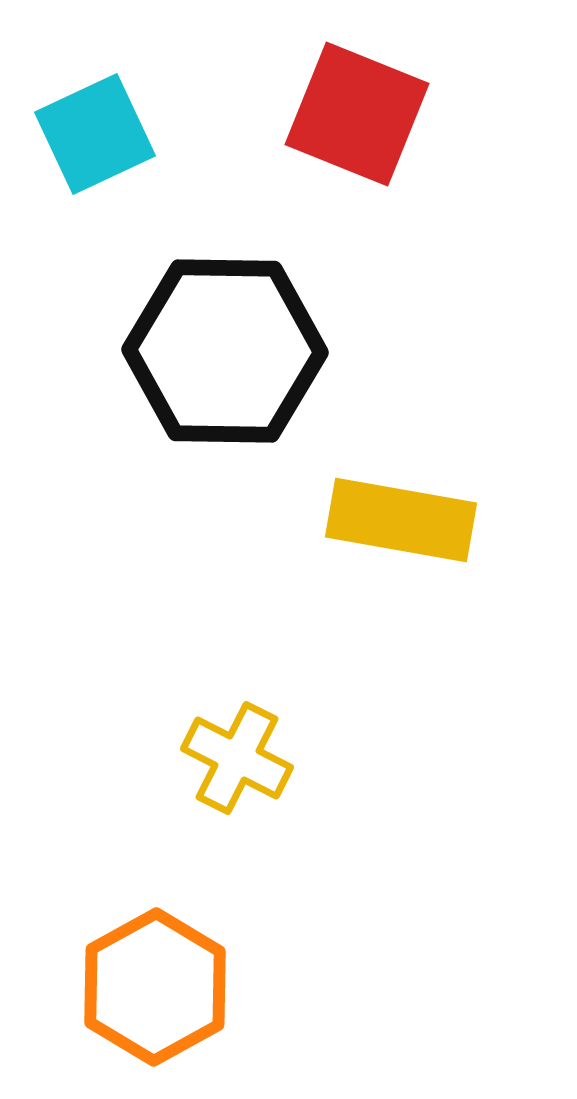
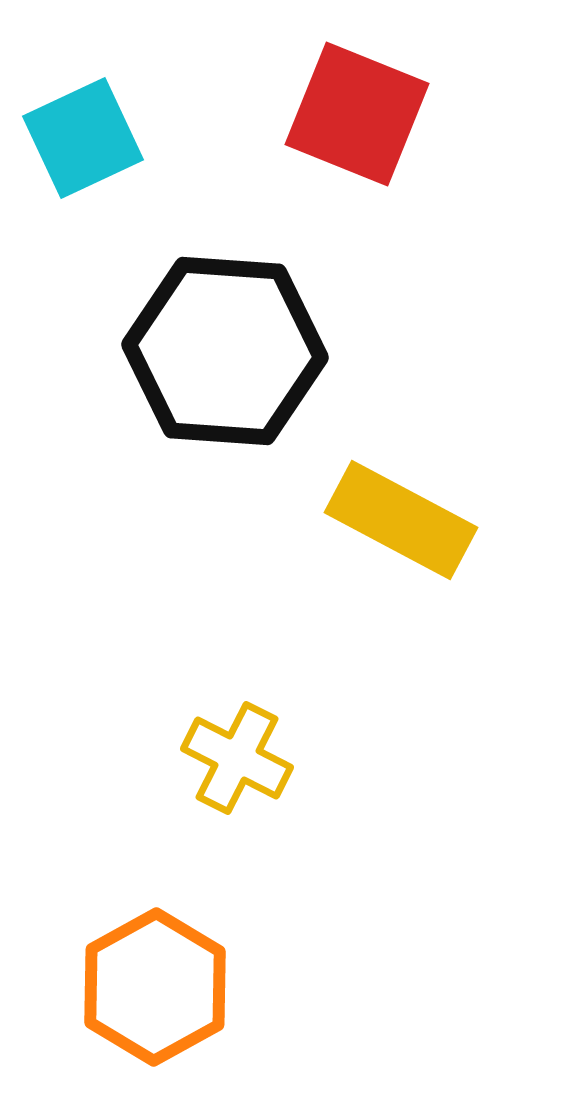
cyan square: moved 12 px left, 4 px down
black hexagon: rotated 3 degrees clockwise
yellow rectangle: rotated 18 degrees clockwise
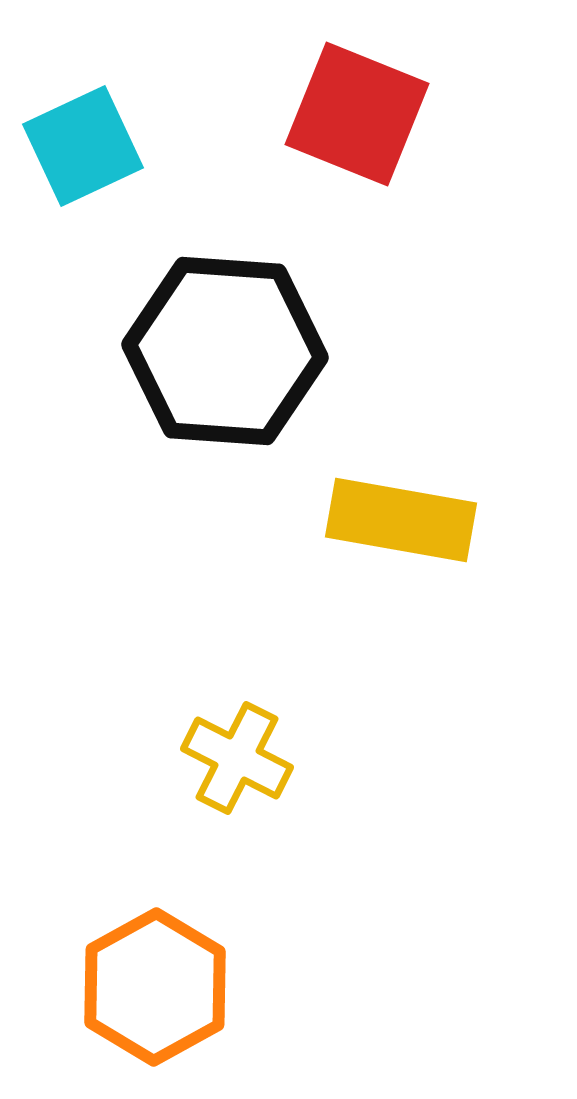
cyan square: moved 8 px down
yellow rectangle: rotated 18 degrees counterclockwise
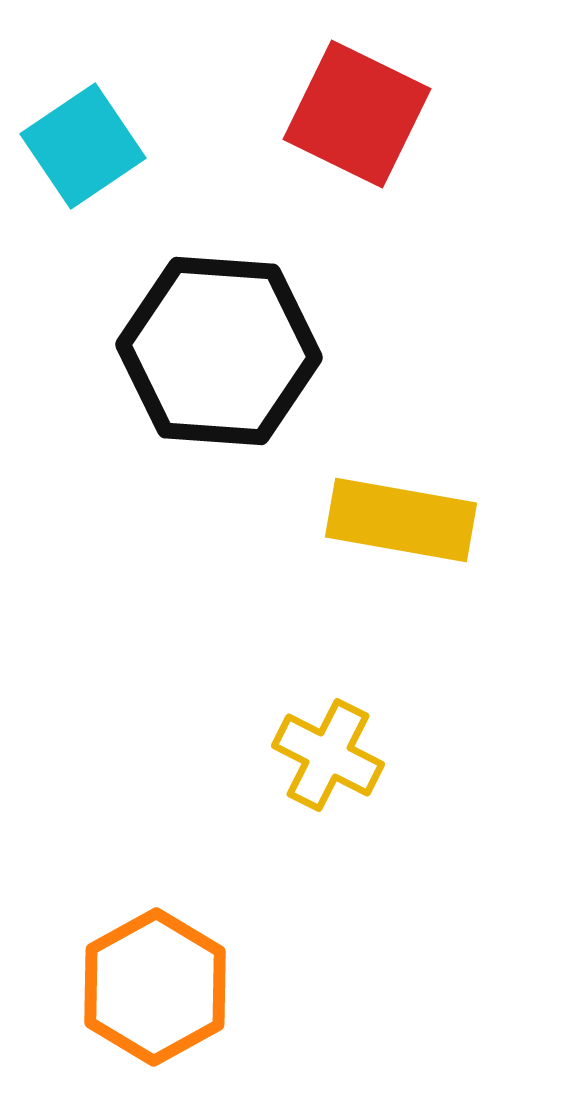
red square: rotated 4 degrees clockwise
cyan square: rotated 9 degrees counterclockwise
black hexagon: moved 6 px left
yellow cross: moved 91 px right, 3 px up
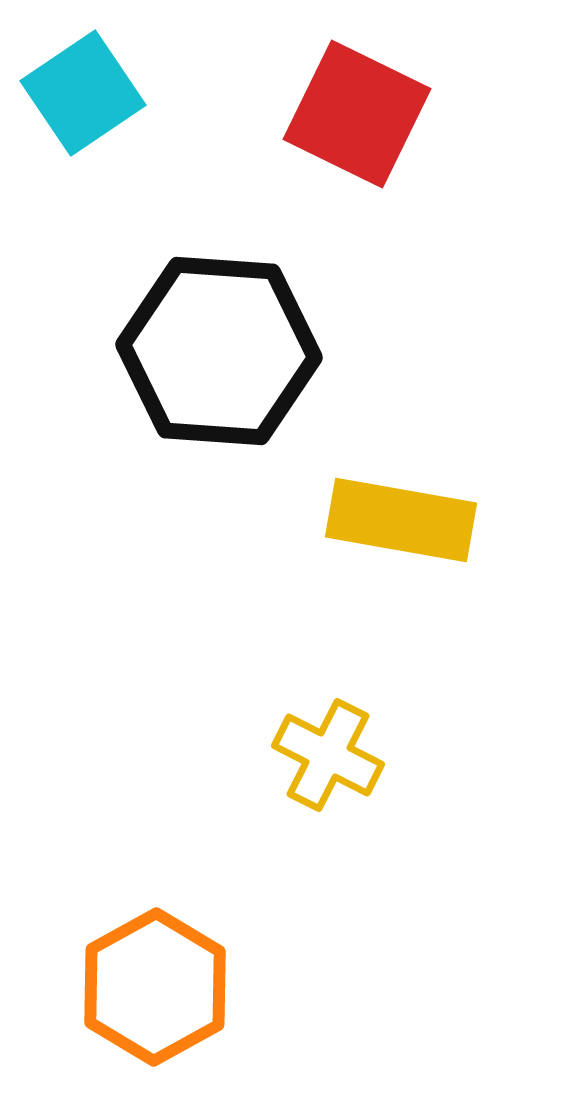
cyan square: moved 53 px up
